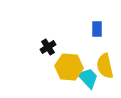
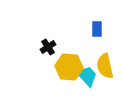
cyan trapezoid: moved 1 px left, 2 px up
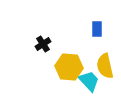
black cross: moved 5 px left, 3 px up
cyan trapezoid: moved 2 px right, 5 px down
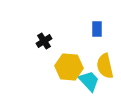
black cross: moved 1 px right, 3 px up
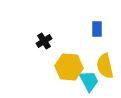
cyan trapezoid: rotated 15 degrees clockwise
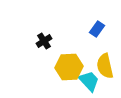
blue rectangle: rotated 35 degrees clockwise
yellow hexagon: rotated 8 degrees counterclockwise
cyan trapezoid: rotated 15 degrees counterclockwise
